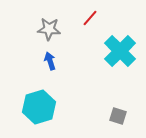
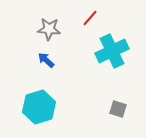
cyan cross: moved 8 px left; rotated 20 degrees clockwise
blue arrow: moved 4 px left, 1 px up; rotated 30 degrees counterclockwise
gray square: moved 7 px up
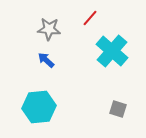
cyan cross: rotated 24 degrees counterclockwise
cyan hexagon: rotated 12 degrees clockwise
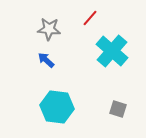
cyan hexagon: moved 18 px right; rotated 12 degrees clockwise
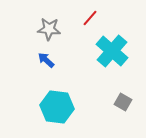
gray square: moved 5 px right, 7 px up; rotated 12 degrees clockwise
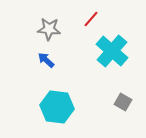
red line: moved 1 px right, 1 px down
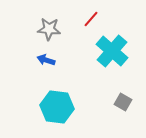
blue arrow: rotated 24 degrees counterclockwise
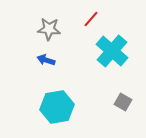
cyan hexagon: rotated 16 degrees counterclockwise
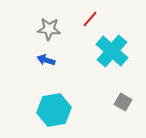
red line: moved 1 px left
cyan hexagon: moved 3 px left, 3 px down
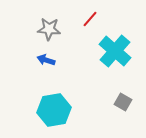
cyan cross: moved 3 px right
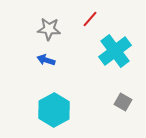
cyan cross: rotated 12 degrees clockwise
cyan hexagon: rotated 20 degrees counterclockwise
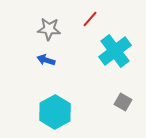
cyan hexagon: moved 1 px right, 2 px down
